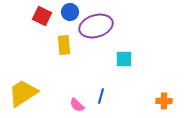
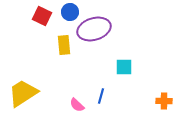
purple ellipse: moved 2 px left, 3 px down
cyan square: moved 8 px down
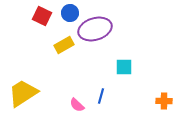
blue circle: moved 1 px down
purple ellipse: moved 1 px right
yellow rectangle: rotated 66 degrees clockwise
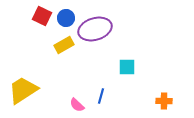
blue circle: moved 4 px left, 5 px down
cyan square: moved 3 px right
yellow trapezoid: moved 3 px up
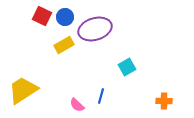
blue circle: moved 1 px left, 1 px up
cyan square: rotated 30 degrees counterclockwise
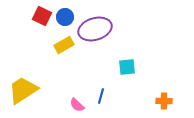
cyan square: rotated 24 degrees clockwise
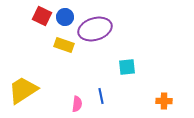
yellow rectangle: rotated 48 degrees clockwise
blue line: rotated 28 degrees counterclockwise
pink semicircle: moved 1 px up; rotated 126 degrees counterclockwise
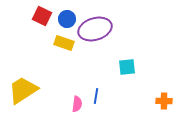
blue circle: moved 2 px right, 2 px down
yellow rectangle: moved 2 px up
blue line: moved 5 px left; rotated 21 degrees clockwise
